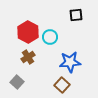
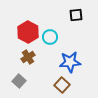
gray square: moved 2 px right, 1 px up
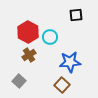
brown cross: moved 1 px right, 2 px up
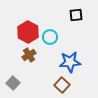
gray square: moved 6 px left, 2 px down
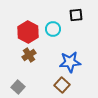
cyan circle: moved 3 px right, 8 px up
gray square: moved 5 px right, 4 px down
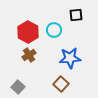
cyan circle: moved 1 px right, 1 px down
blue star: moved 4 px up
brown square: moved 1 px left, 1 px up
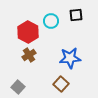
cyan circle: moved 3 px left, 9 px up
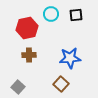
cyan circle: moved 7 px up
red hexagon: moved 1 px left, 4 px up; rotated 20 degrees clockwise
brown cross: rotated 32 degrees clockwise
